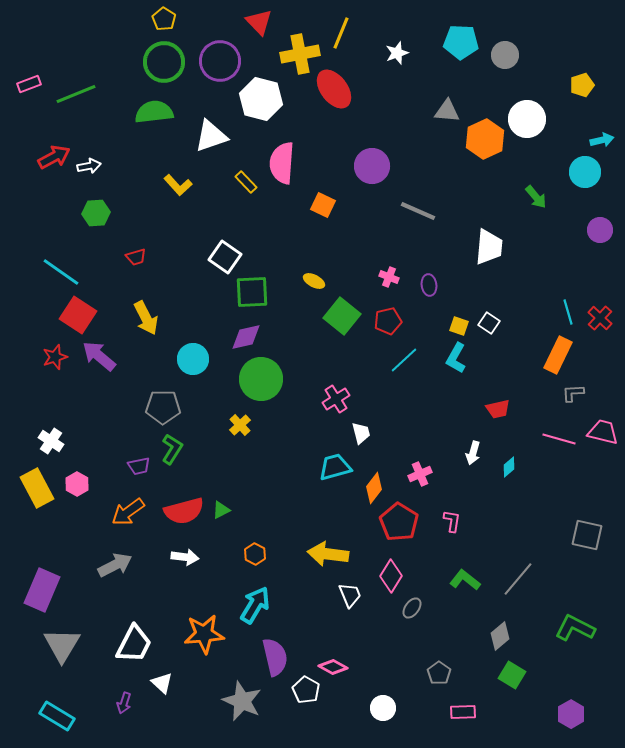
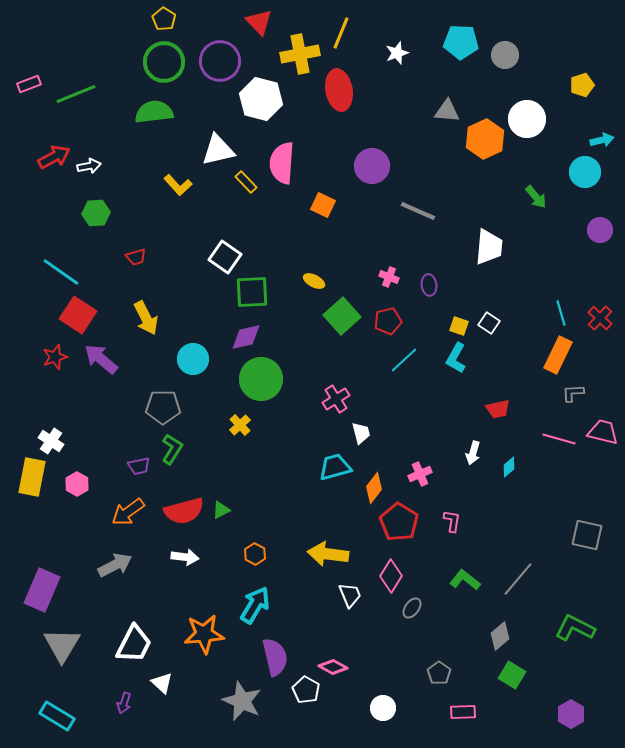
red ellipse at (334, 89): moved 5 px right, 1 px down; rotated 27 degrees clockwise
white triangle at (211, 136): moved 7 px right, 14 px down; rotated 6 degrees clockwise
cyan line at (568, 312): moved 7 px left, 1 px down
green square at (342, 316): rotated 9 degrees clockwise
purple arrow at (99, 356): moved 2 px right, 3 px down
yellow rectangle at (37, 488): moved 5 px left, 11 px up; rotated 39 degrees clockwise
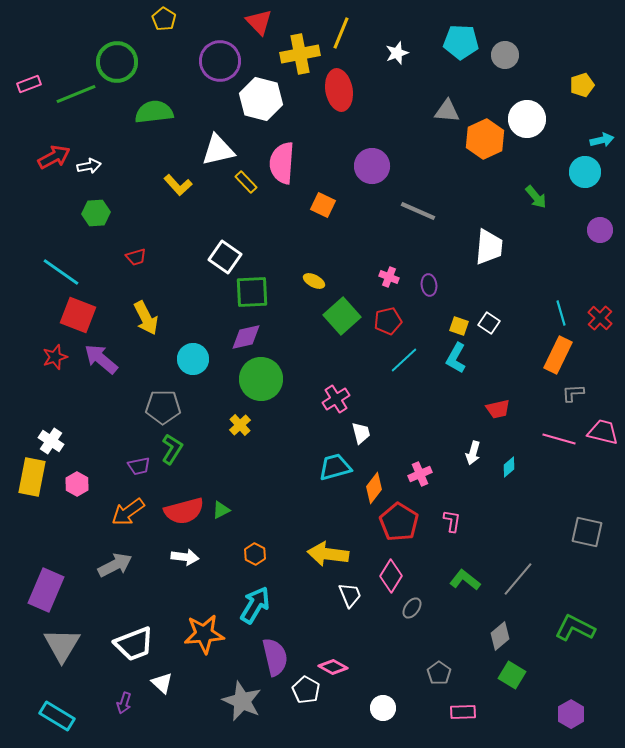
green circle at (164, 62): moved 47 px left
red square at (78, 315): rotated 12 degrees counterclockwise
gray square at (587, 535): moved 3 px up
purple rectangle at (42, 590): moved 4 px right
white trapezoid at (134, 644): rotated 42 degrees clockwise
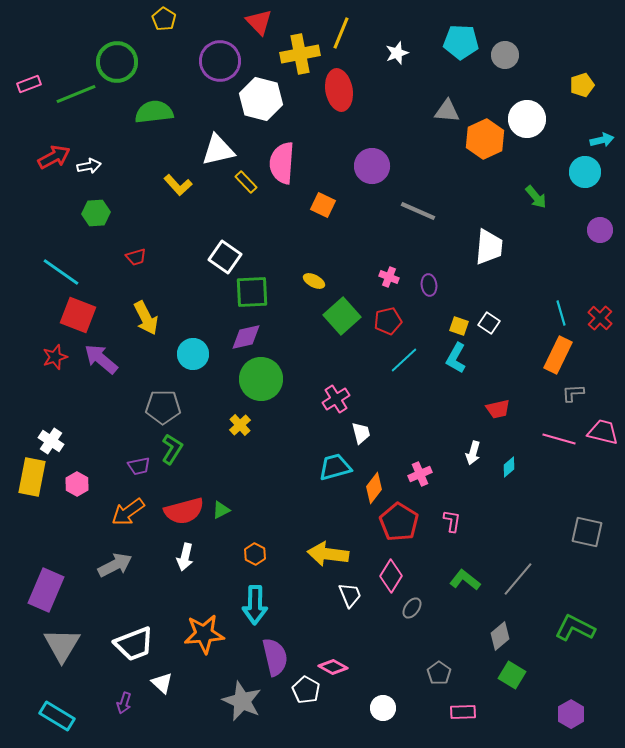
cyan circle at (193, 359): moved 5 px up
white arrow at (185, 557): rotated 96 degrees clockwise
cyan arrow at (255, 605): rotated 150 degrees clockwise
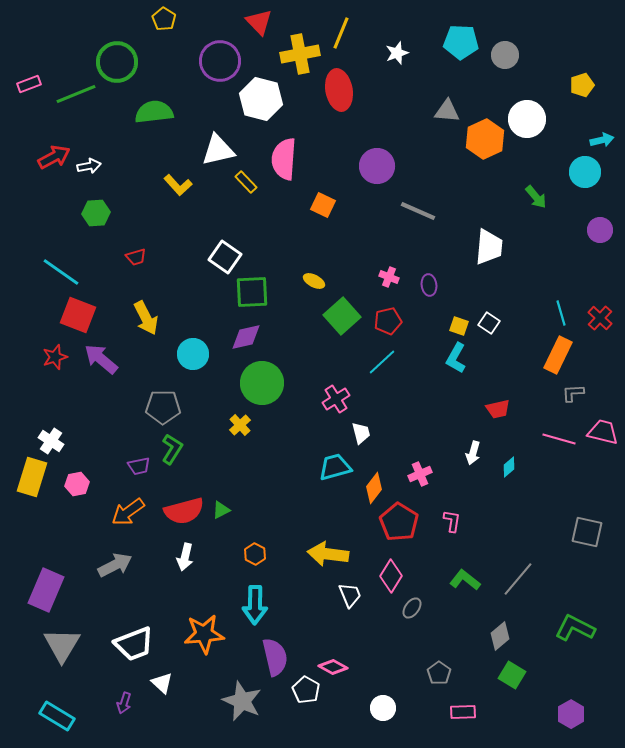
pink semicircle at (282, 163): moved 2 px right, 4 px up
purple circle at (372, 166): moved 5 px right
cyan line at (404, 360): moved 22 px left, 2 px down
green circle at (261, 379): moved 1 px right, 4 px down
yellow rectangle at (32, 477): rotated 6 degrees clockwise
pink hexagon at (77, 484): rotated 20 degrees clockwise
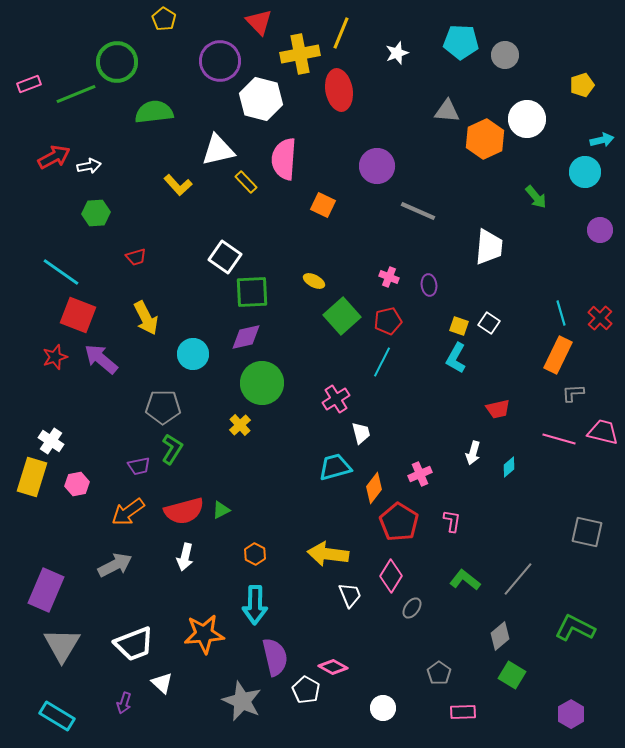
cyan line at (382, 362): rotated 20 degrees counterclockwise
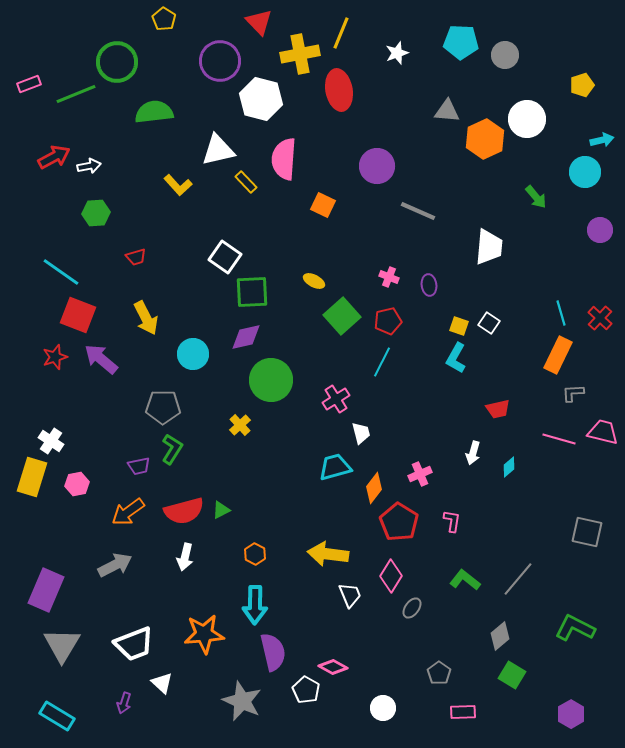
green circle at (262, 383): moved 9 px right, 3 px up
purple semicircle at (275, 657): moved 2 px left, 5 px up
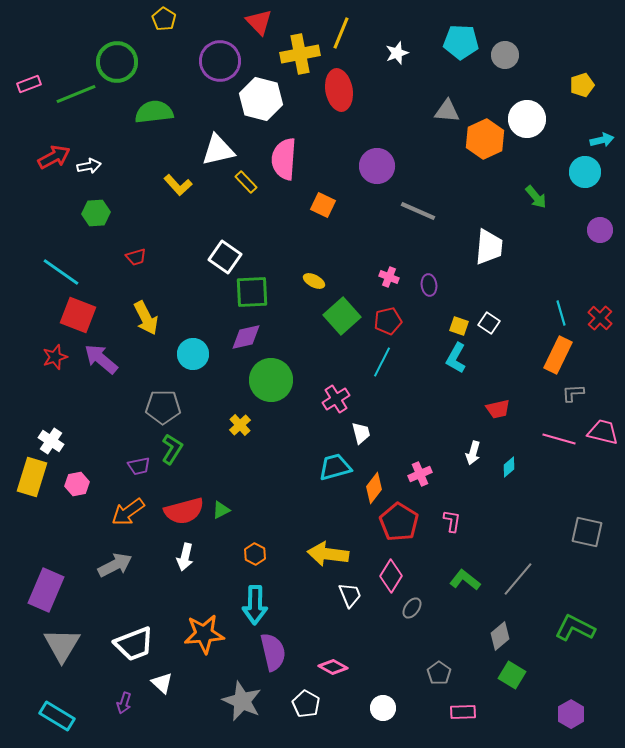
white pentagon at (306, 690): moved 14 px down
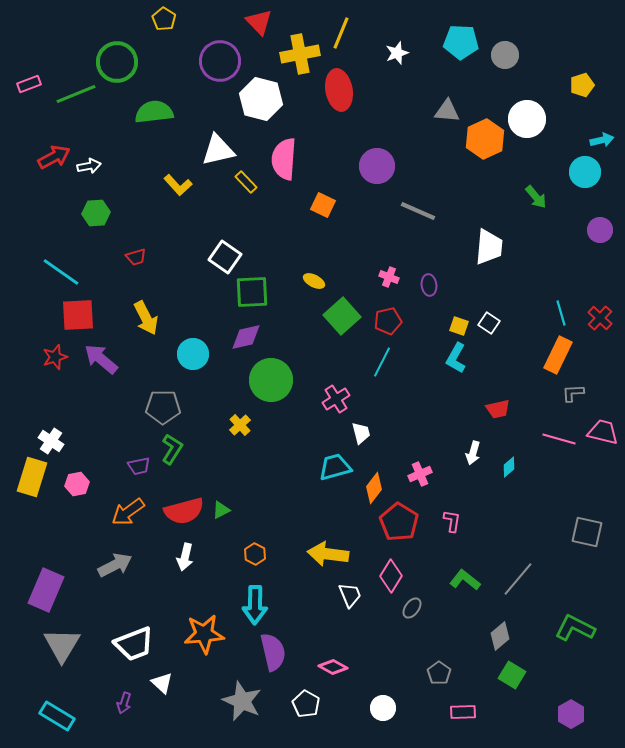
red square at (78, 315): rotated 24 degrees counterclockwise
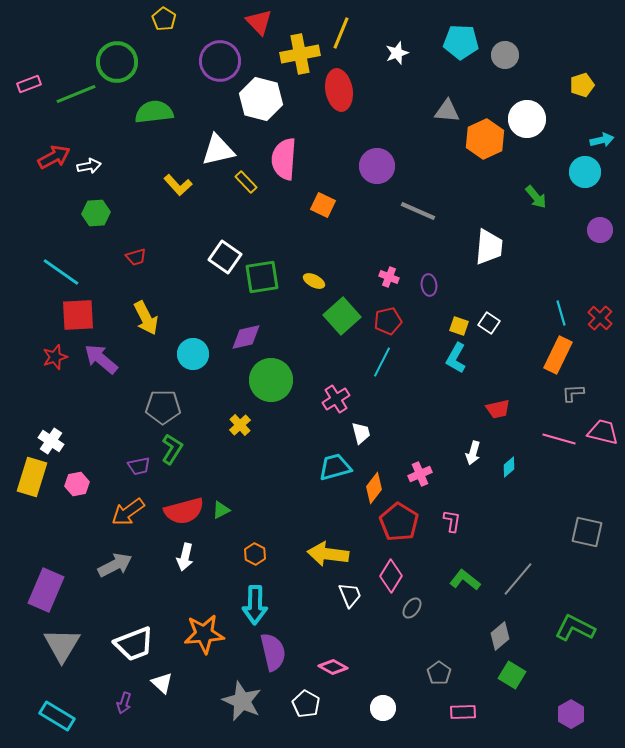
green square at (252, 292): moved 10 px right, 15 px up; rotated 6 degrees counterclockwise
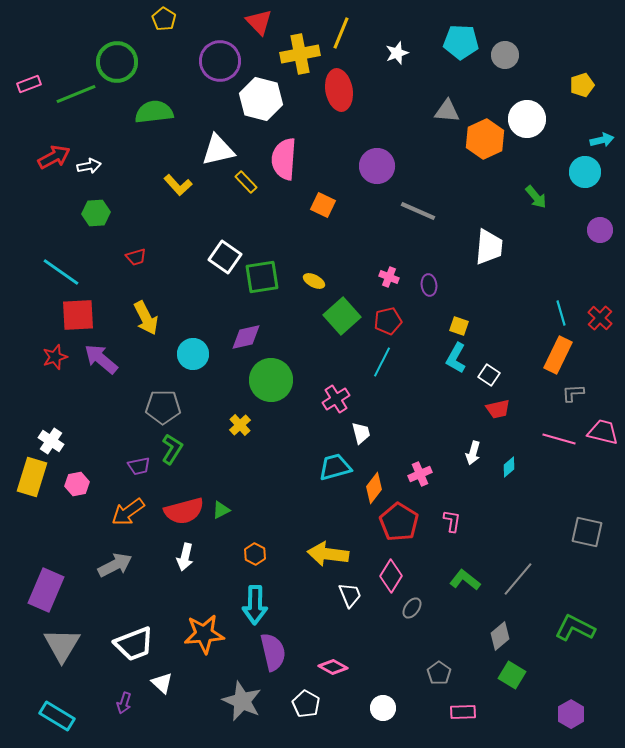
white square at (489, 323): moved 52 px down
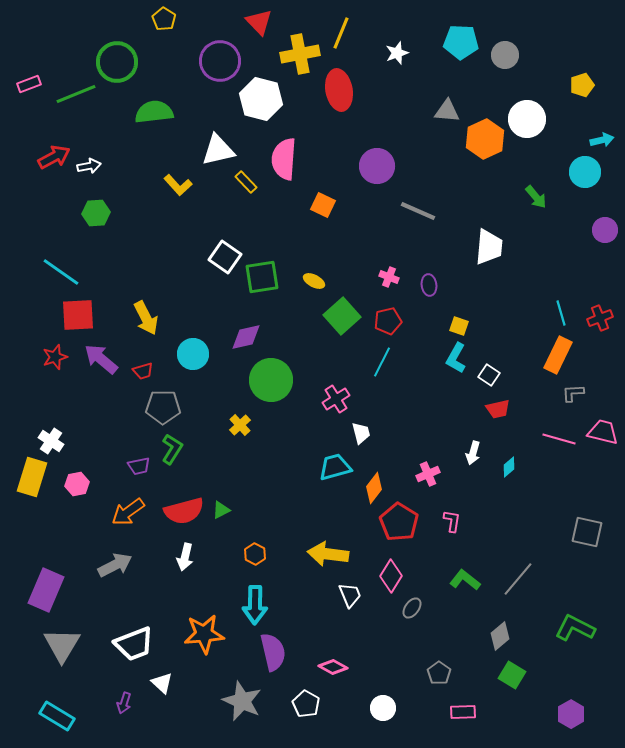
purple circle at (600, 230): moved 5 px right
red trapezoid at (136, 257): moved 7 px right, 114 px down
red cross at (600, 318): rotated 25 degrees clockwise
pink cross at (420, 474): moved 8 px right
